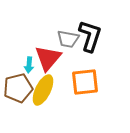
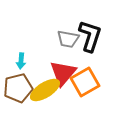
red triangle: moved 15 px right, 15 px down
cyan arrow: moved 8 px left, 4 px up
orange square: rotated 24 degrees counterclockwise
yellow ellipse: moved 2 px right; rotated 32 degrees clockwise
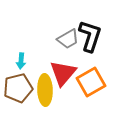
gray trapezoid: rotated 40 degrees counterclockwise
orange square: moved 6 px right
yellow ellipse: rotated 60 degrees counterclockwise
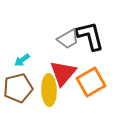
black L-shape: rotated 32 degrees counterclockwise
cyan arrow: moved 1 px right, 1 px up; rotated 49 degrees clockwise
yellow ellipse: moved 4 px right
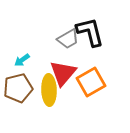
black L-shape: moved 4 px up
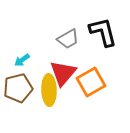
black L-shape: moved 13 px right
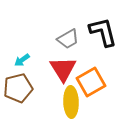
red triangle: moved 4 px up; rotated 12 degrees counterclockwise
yellow ellipse: moved 22 px right, 12 px down
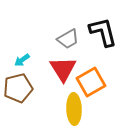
yellow ellipse: moved 3 px right, 7 px down
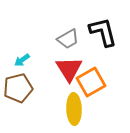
red triangle: moved 6 px right
